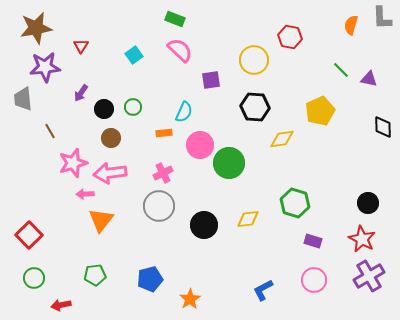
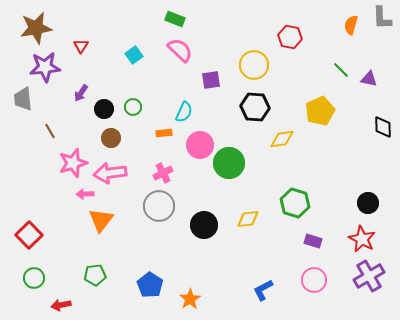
yellow circle at (254, 60): moved 5 px down
blue pentagon at (150, 279): moved 6 px down; rotated 25 degrees counterclockwise
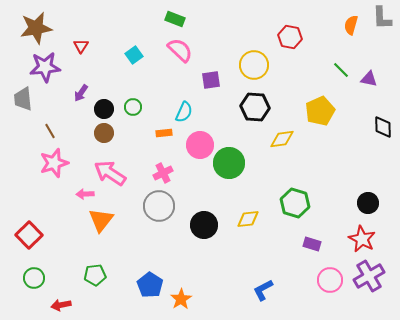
brown circle at (111, 138): moved 7 px left, 5 px up
pink star at (73, 163): moved 19 px left
pink arrow at (110, 173): rotated 40 degrees clockwise
purple rectangle at (313, 241): moved 1 px left, 3 px down
pink circle at (314, 280): moved 16 px right
orange star at (190, 299): moved 9 px left
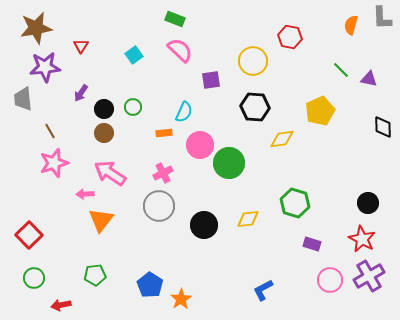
yellow circle at (254, 65): moved 1 px left, 4 px up
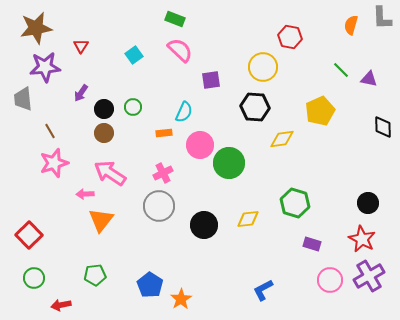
yellow circle at (253, 61): moved 10 px right, 6 px down
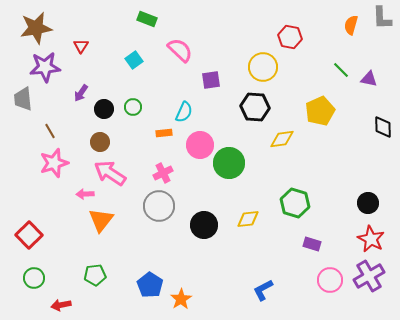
green rectangle at (175, 19): moved 28 px left
cyan square at (134, 55): moved 5 px down
brown circle at (104, 133): moved 4 px left, 9 px down
red star at (362, 239): moved 9 px right
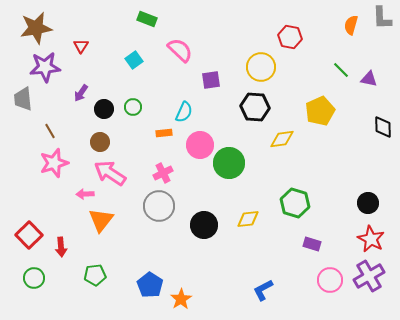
yellow circle at (263, 67): moved 2 px left
red arrow at (61, 305): moved 58 px up; rotated 84 degrees counterclockwise
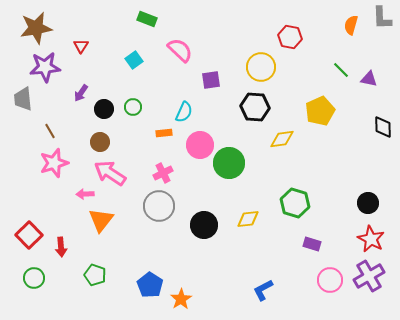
green pentagon at (95, 275): rotated 25 degrees clockwise
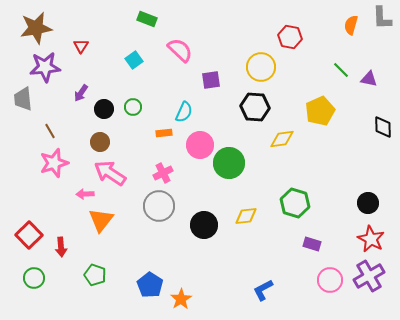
yellow diamond at (248, 219): moved 2 px left, 3 px up
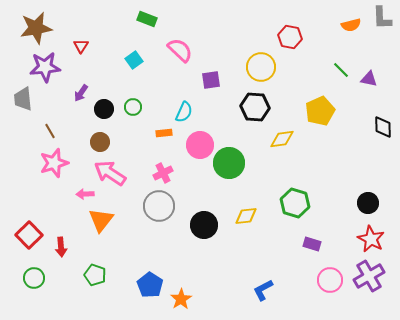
orange semicircle at (351, 25): rotated 120 degrees counterclockwise
